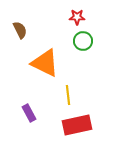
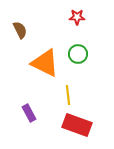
green circle: moved 5 px left, 13 px down
red rectangle: rotated 32 degrees clockwise
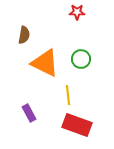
red star: moved 5 px up
brown semicircle: moved 4 px right, 5 px down; rotated 36 degrees clockwise
green circle: moved 3 px right, 5 px down
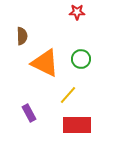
brown semicircle: moved 2 px left, 1 px down; rotated 12 degrees counterclockwise
yellow line: rotated 48 degrees clockwise
red rectangle: rotated 20 degrees counterclockwise
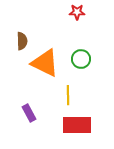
brown semicircle: moved 5 px down
yellow line: rotated 42 degrees counterclockwise
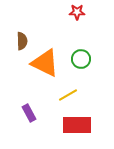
yellow line: rotated 60 degrees clockwise
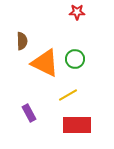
green circle: moved 6 px left
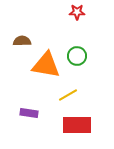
brown semicircle: rotated 90 degrees counterclockwise
green circle: moved 2 px right, 3 px up
orange triangle: moved 1 px right, 2 px down; rotated 16 degrees counterclockwise
purple rectangle: rotated 54 degrees counterclockwise
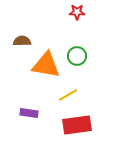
red rectangle: rotated 8 degrees counterclockwise
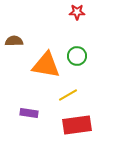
brown semicircle: moved 8 px left
